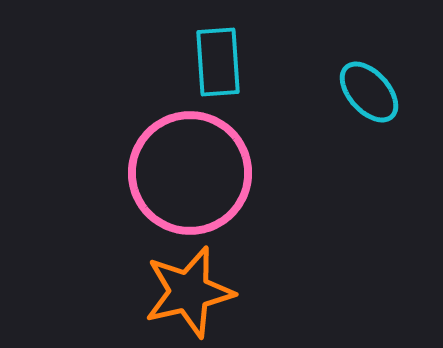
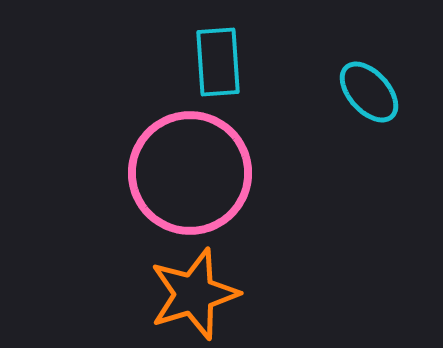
orange star: moved 5 px right, 2 px down; rotated 4 degrees counterclockwise
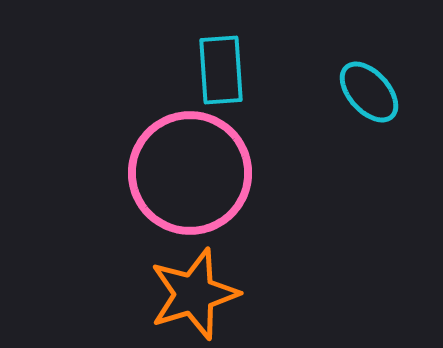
cyan rectangle: moved 3 px right, 8 px down
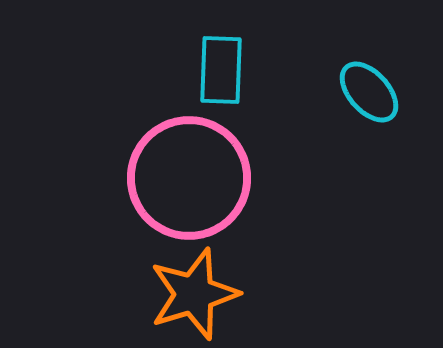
cyan rectangle: rotated 6 degrees clockwise
pink circle: moved 1 px left, 5 px down
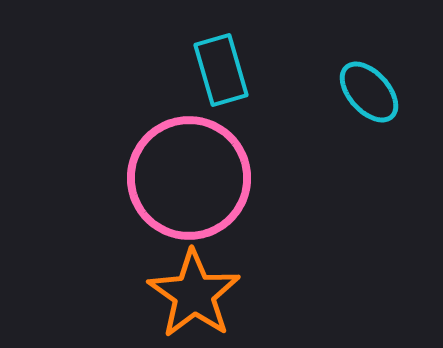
cyan rectangle: rotated 18 degrees counterclockwise
orange star: rotated 20 degrees counterclockwise
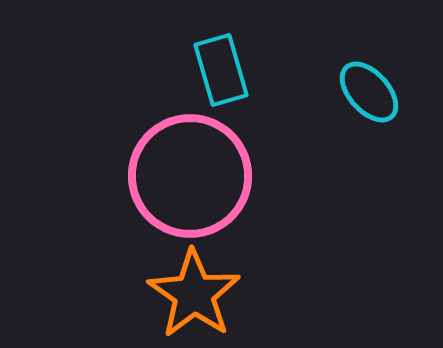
pink circle: moved 1 px right, 2 px up
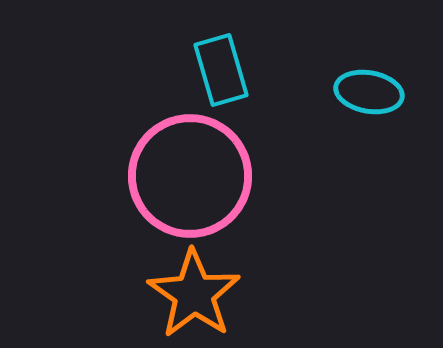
cyan ellipse: rotated 38 degrees counterclockwise
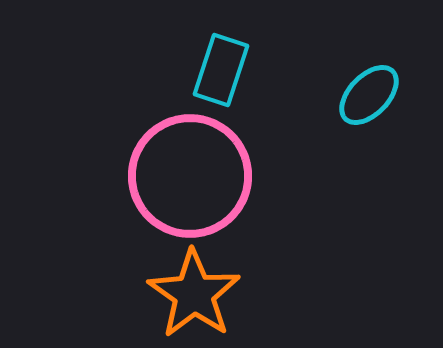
cyan rectangle: rotated 34 degrees clockwise
cyan ellipse: moved 3 px down; rotated 56 degrees counterclockwise
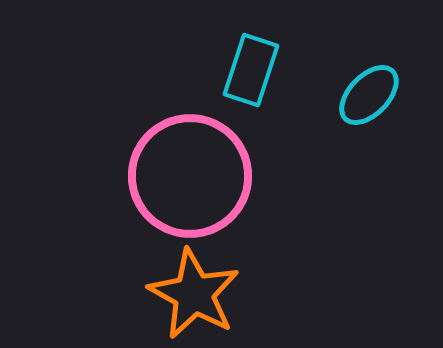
cyan rectangle: moved 30 px right
orange star: rotated 6 degrees counterclockwise
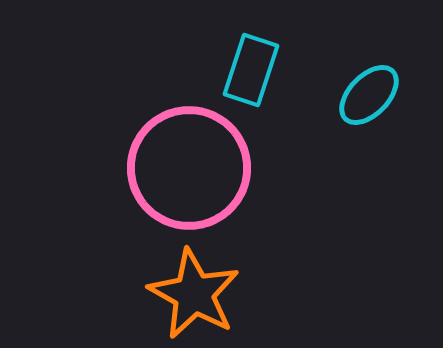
pink circle: moved 1 px left, 8 px up
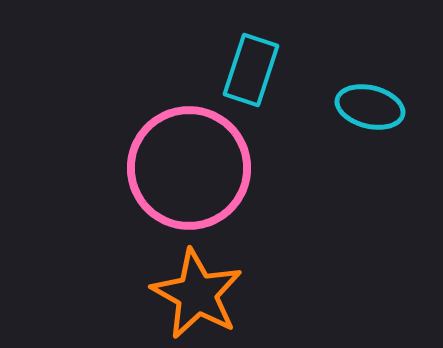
cyan ellipse: moved 1 px right, 12 px down; rotated 60 degrees clockwise
orange star: moved 3 px right
